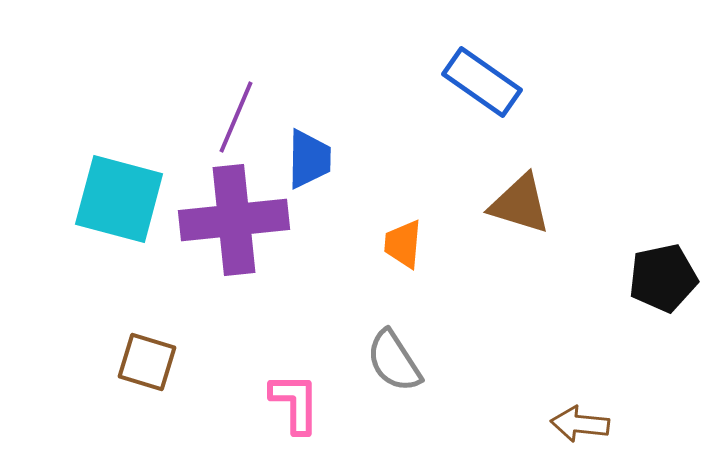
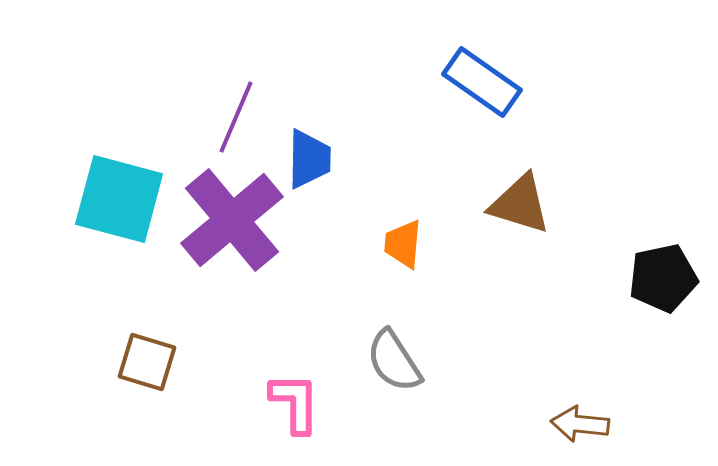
purple cross: moved 2 px left; rotated 34 degrees counterclockwise
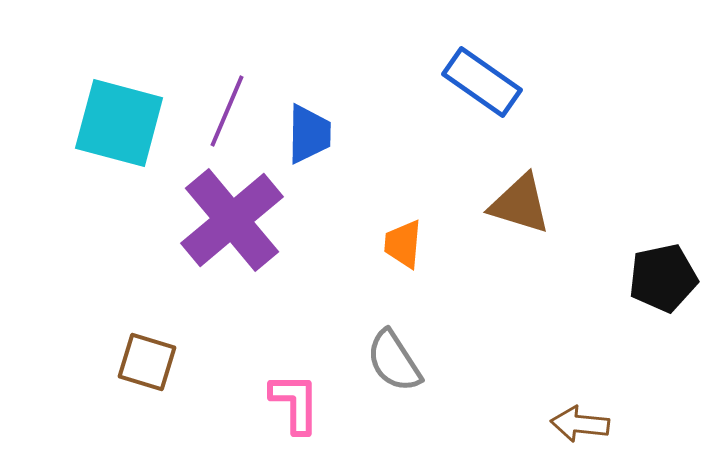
purple line: moved 9 px left, 6 px up
blue trapezoid: moved 25 px up
cyan square: moved 76 px up
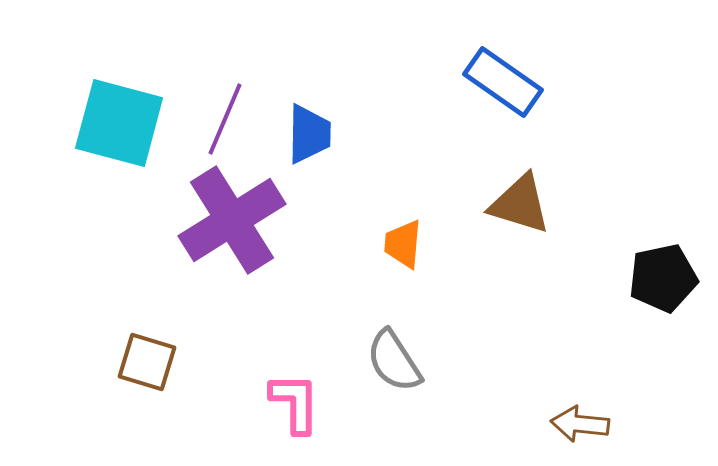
blue rectangle: moved 21 px right
purple line: moved 2 px left, 8 px down
purple cross: rotated 8 degrees clockwise
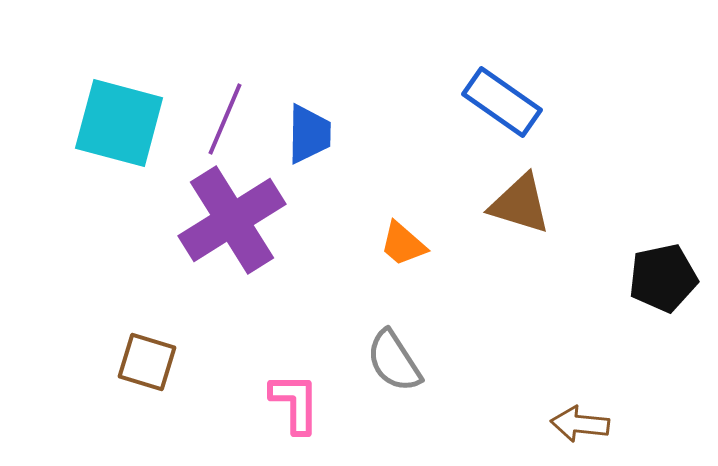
blue rectangle: moved 1 px left, 20 px down
orange trapezoid: rotated 54 degrees counterclockwise
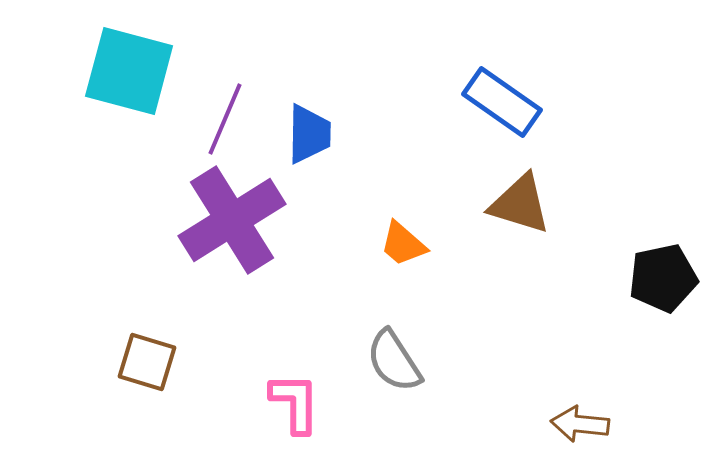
cyan square: moved 10 px right, 52 px up
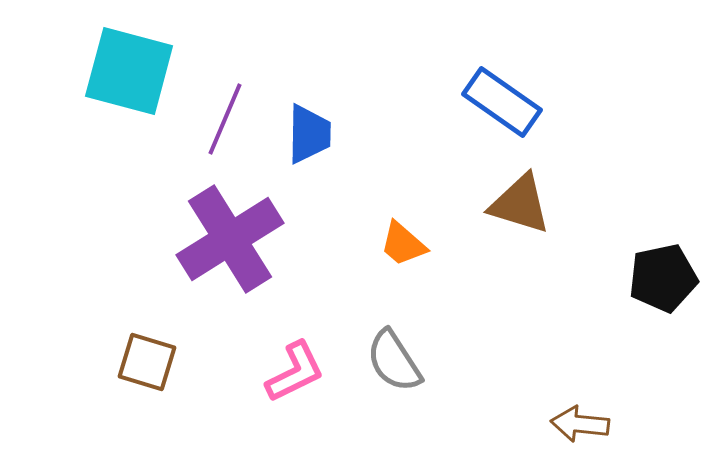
purple cross: moved 2 px left, 19 px down
pink L-shape: moved 31 px up; rotated 64 degrees clockwise
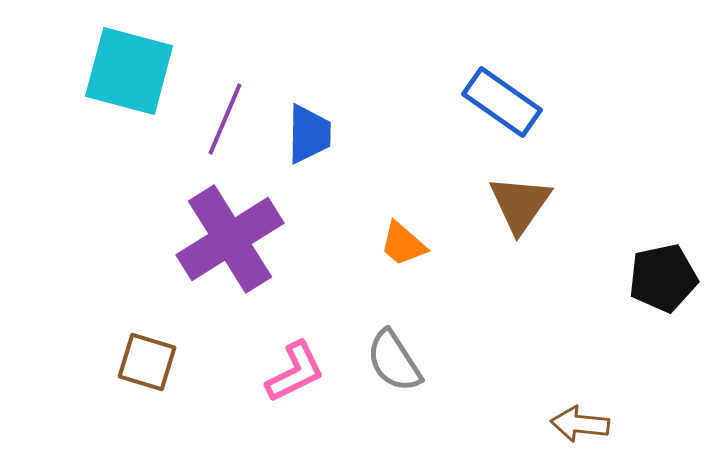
brown triangle: rotated 48 degrees clockwise
